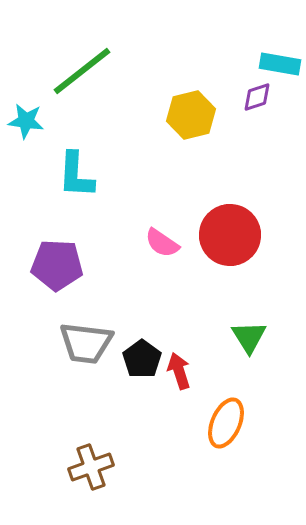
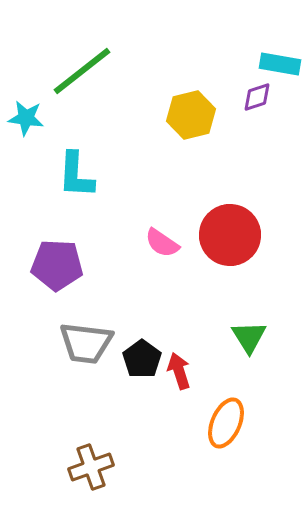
cyan star: moved 3 px up
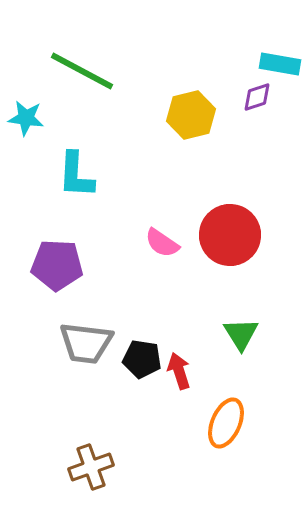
green line: rotated 66 degrees clockwise
green triangle: moved 8 px left, 3 px up
black pentagon: rotated 27 degrees counterclockwise
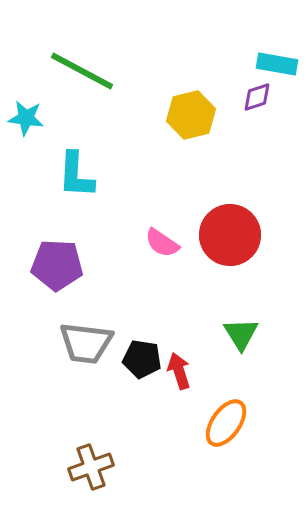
cyan rectangle: moved 3 px left
orange ellipse: rotated 12 degrees clockwise
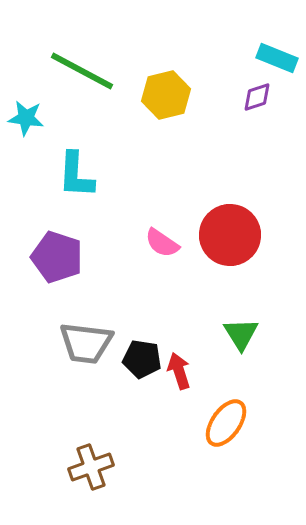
cyan rectangle: moved 6 px up; rotated 12 degrees clockwise
yellow hexagon: moved 25 px left, 20 px up
purple pentagon: moved 8 px up; rotated 15 degrees clockwise
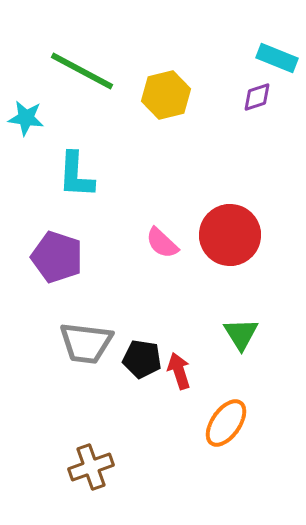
pink semicircle: rotated 9 degrees clockwise
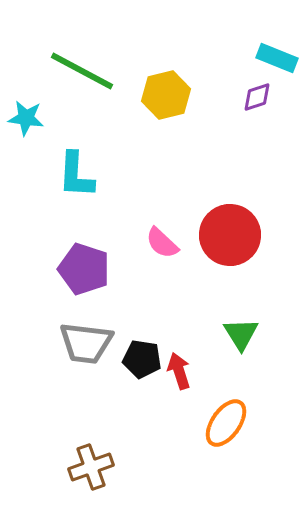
purple pentagon: moved 27 px right, 12 px down
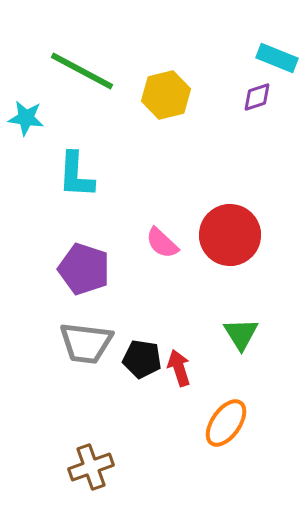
red arrow: moved 3 px up
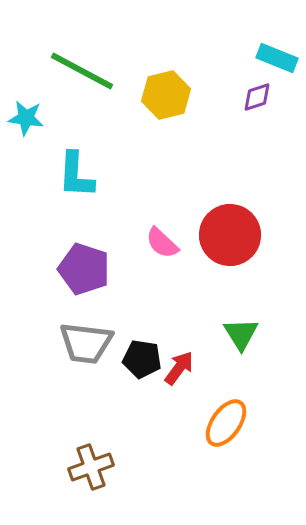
red arrow: rotated 54 degrees clockwise
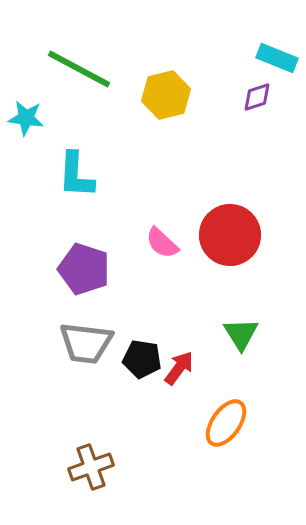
green line: moved 3 px left, 2 px up
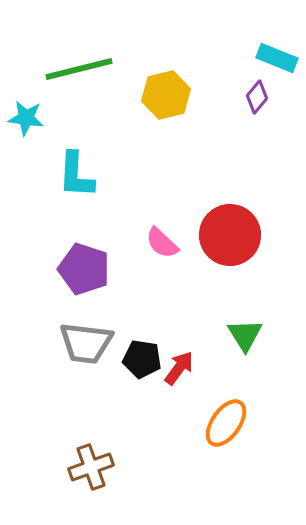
green line: rotated 42 degrees counterclockwise
purple diamond: rotated 32 degrees counterclockwise
green triangle: moved 4 px right, 1 px down
